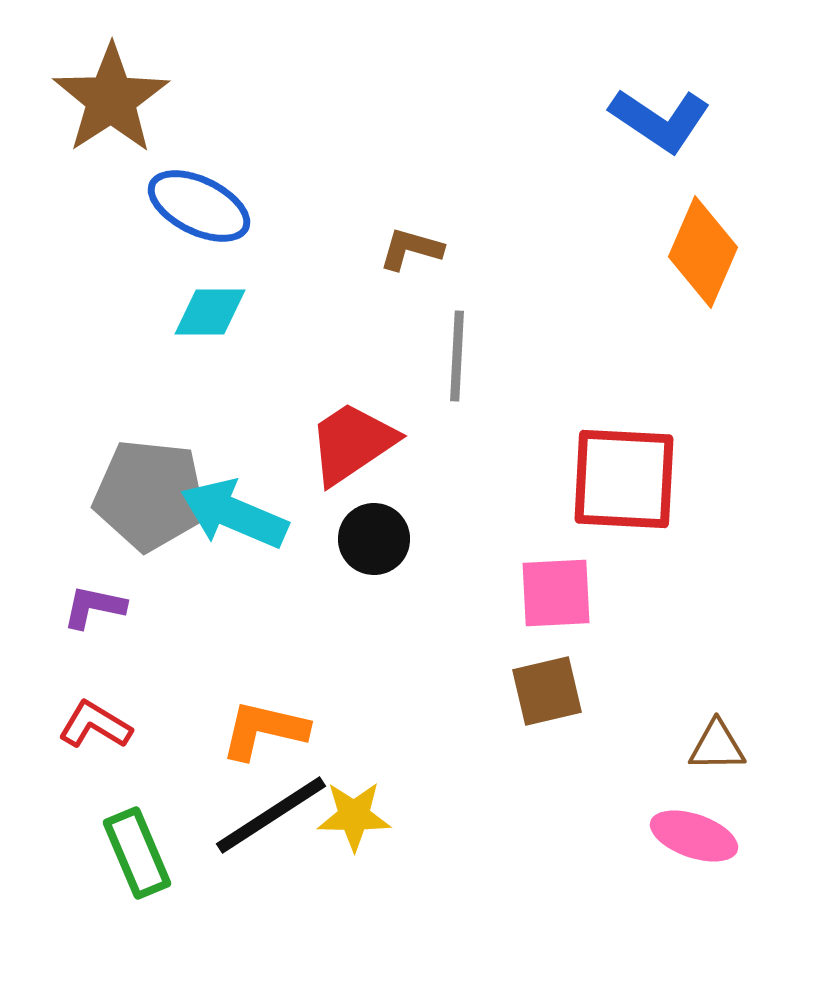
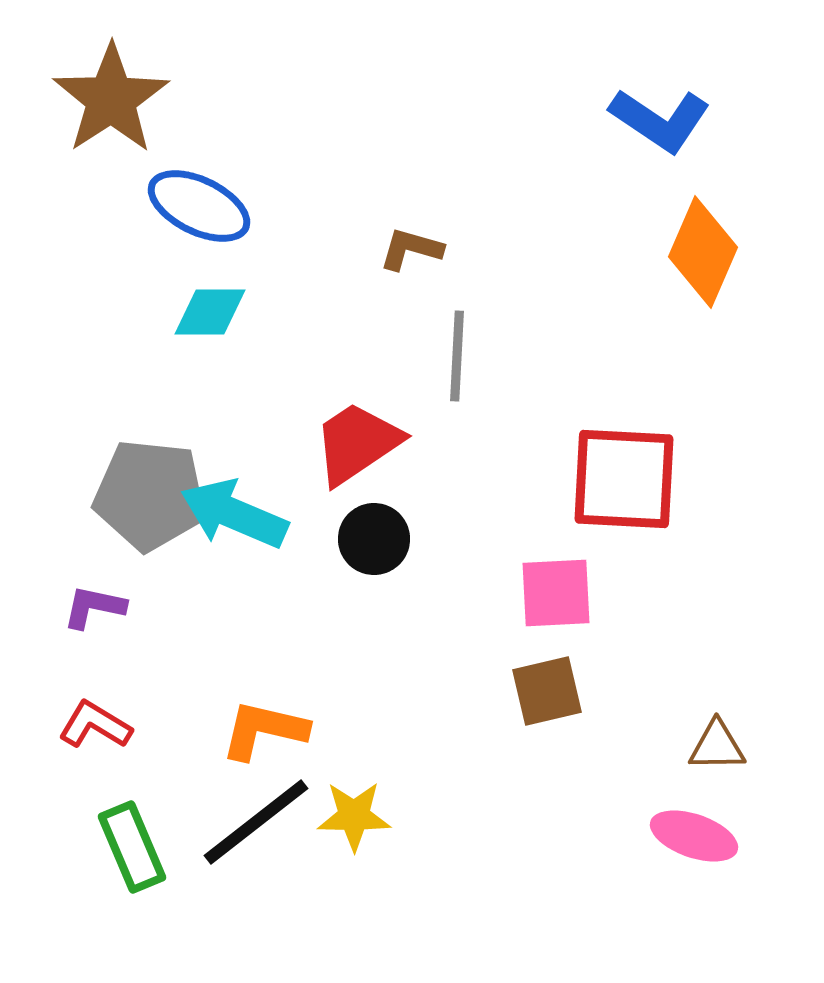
red trapezoid: moved 5 px right
black line: moved 15 px left, 7 px down; rotated 5 degrees counterclockwise
green rectangle: moved 5 px left, 6 px up
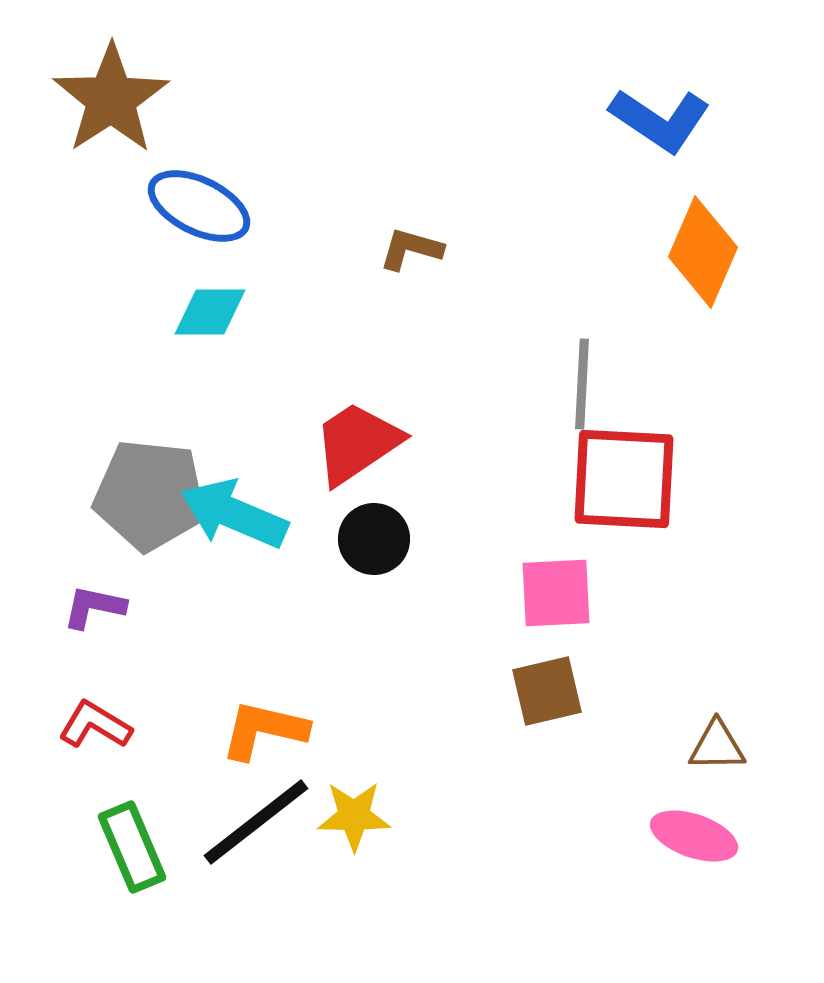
gray line: moved 125 px right, 28 px down
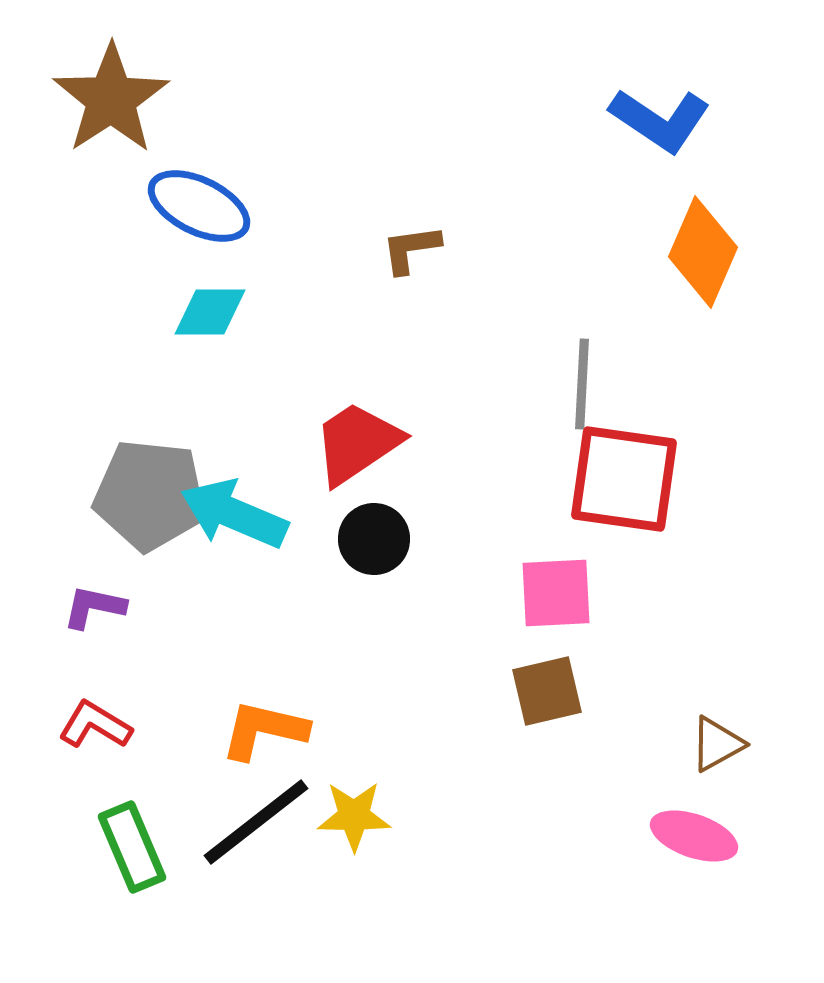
brown L-shape: rotated 24 degrees counterclockwise
red square: rotated 5 degrees clockwise
brown triangle: moved 2 px up; rotated 28 degrees counterclockwise
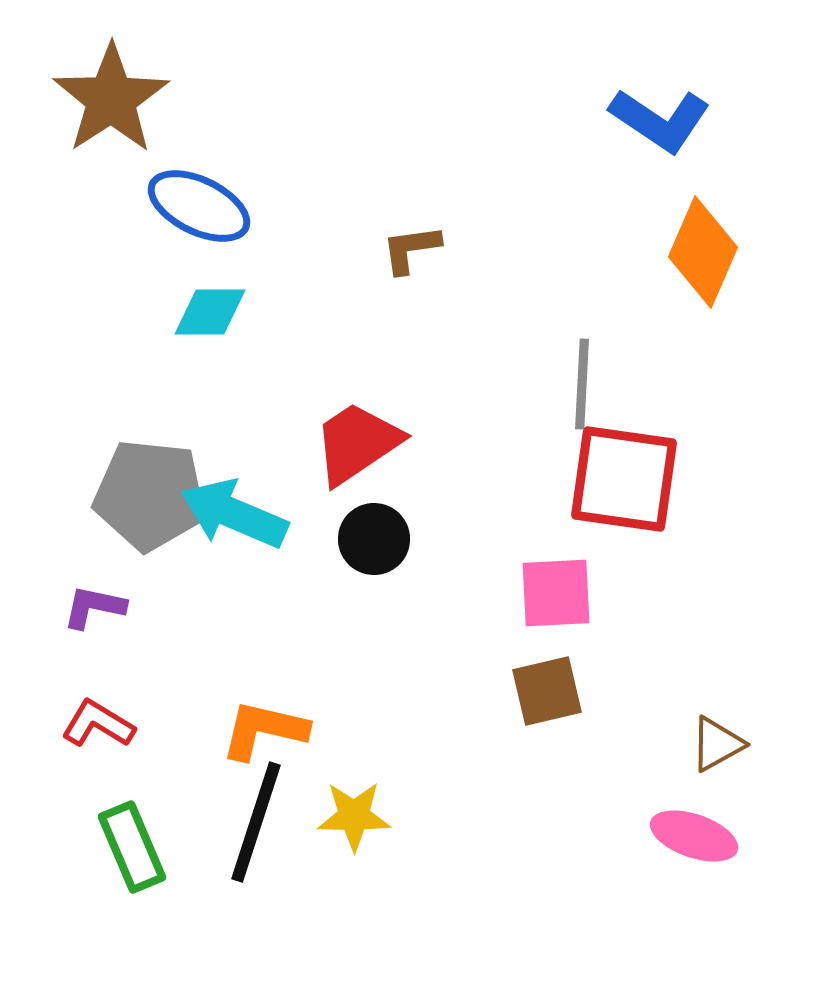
red L-shape: moved 3 px right, 1 px up
black line: rotated 34 degrees counterclockwise
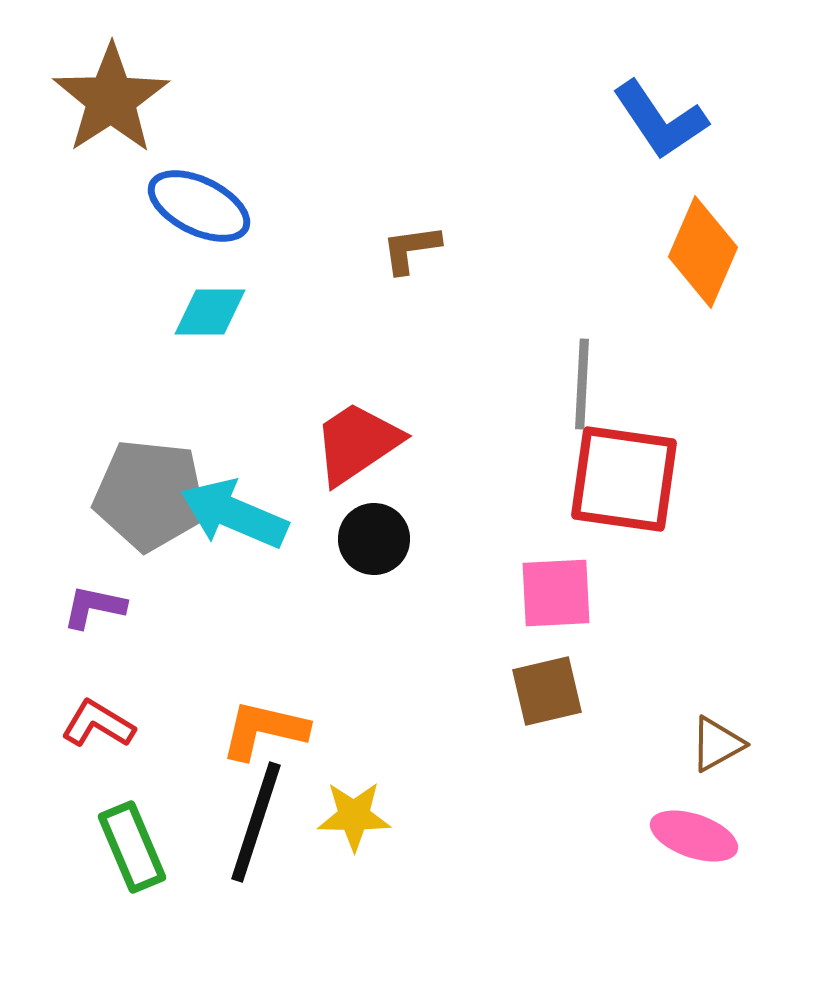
blue L-shape: rotated 22 degrees clockwise
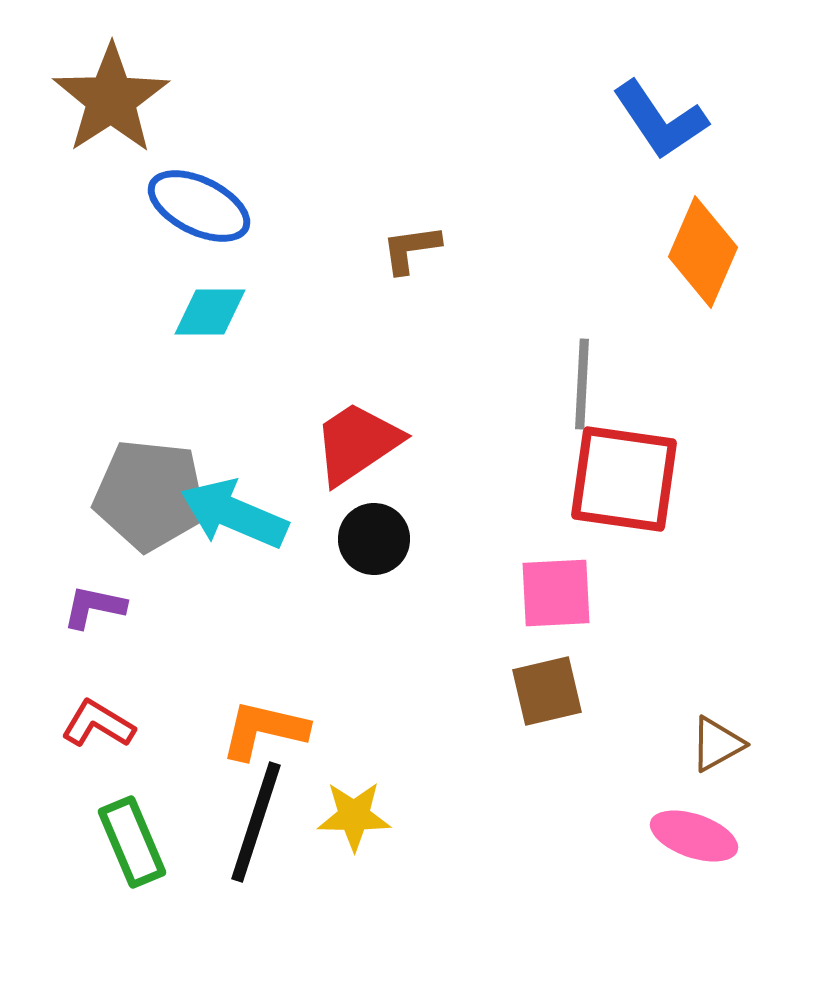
green rectangle: moved 5 px up
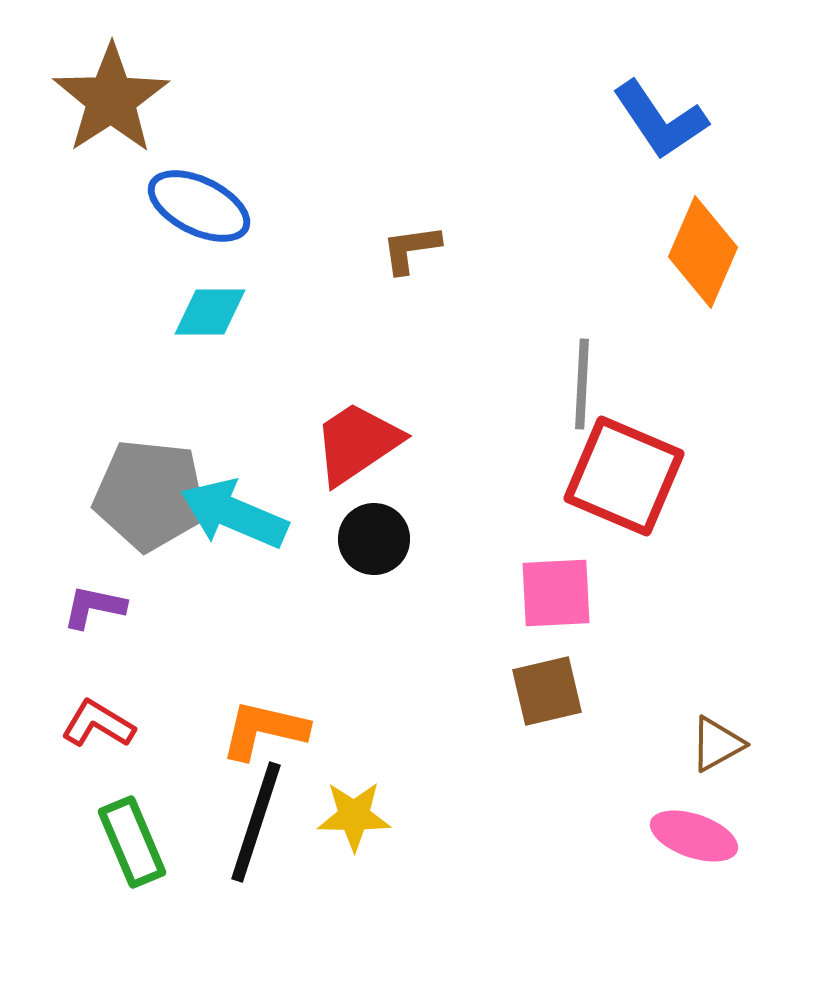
red square: moved 3 px up; rotated 15 degrees clockwise
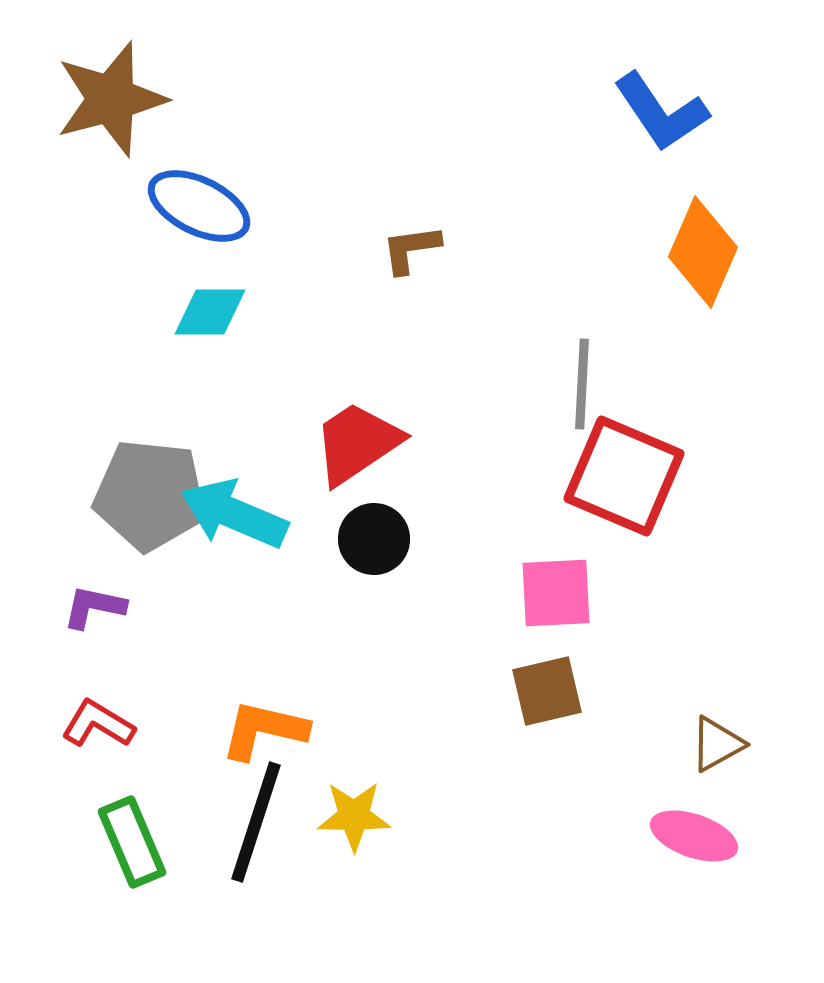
brown star: rotated 18 degrees clockwise
blue L-shape: moved 1 px right, 8 px up
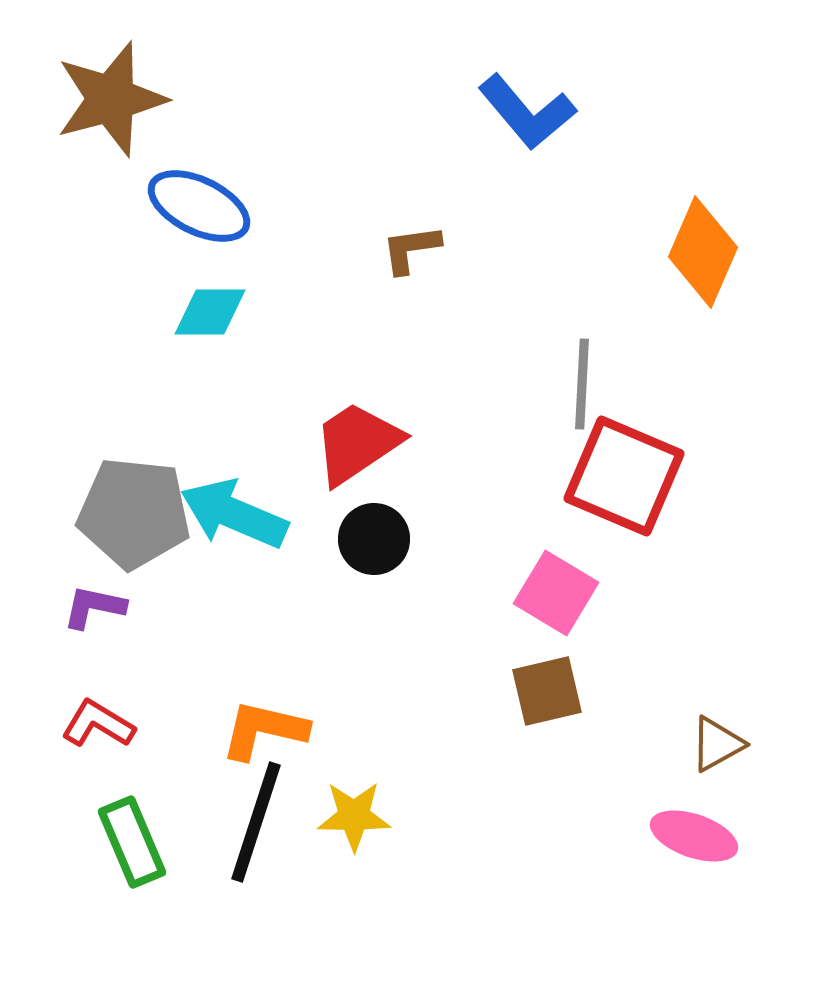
blue L-shape: moved 134 px left; rotated 6 degrees counterclockwise
gray pentagon: moved 16 px left, 18 px down
pink square: rotated 34 degrees clockwise
